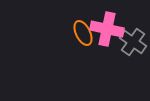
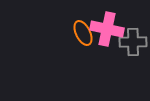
gray cross: rotated 36 degrees counterclockwise
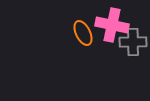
pink cross: moved 5 px right, 4 px up
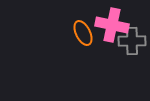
gray cross: moved 1 px left, 1 px up
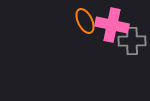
orange ellipse: moved 2 px right, 12 px up
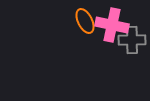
gray cross: moved 1 px up
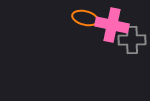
orange ellipse: moved 3 px up; rotated 50 degrees counterclockwise
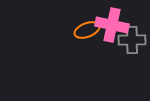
orange ellipse: moved 2 px right, 12 px down; rotated 35 degrees counterclockwise
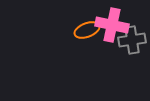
gray cross: rotated 8 degrees counterclockwise
